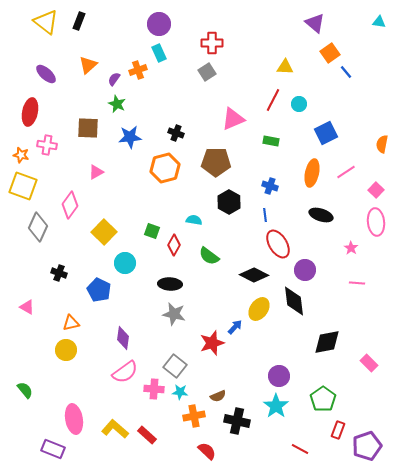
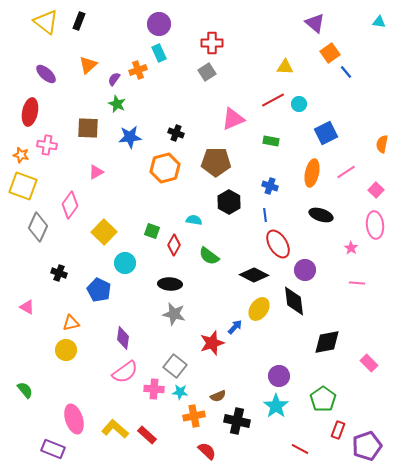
red line at (273, 100): rotated 35 degrees clockwise
pink ellipse at (376, 222): moved 1 px left, 3 px down
pink ellipse at (74, 419): rotated 8 degrees counterclockwise
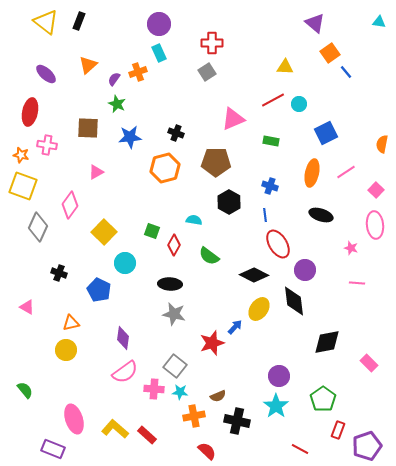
orange cross at (138, 70): moved 2 px down
pink star at (351, 248): rotated 16 degrees counterclockwise
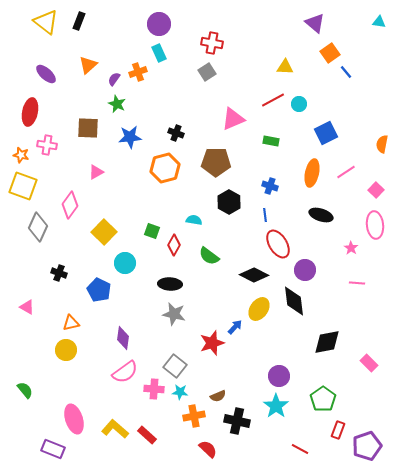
red cross at (212, 43): rotated 10 degrees clockwise
pink star at (351, 248): rotated 16 degrees clockwise
red semicircle at (207, 451): moved 1 px right, 2 px up
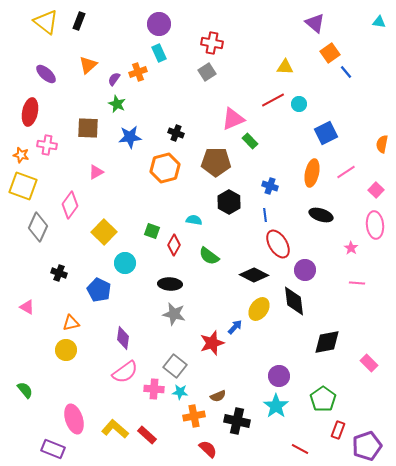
green rectangle at (271, 141): moved 21 px left; rotated 35 degrees clockwise
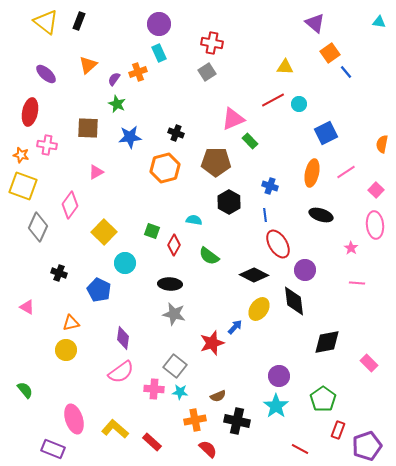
pink semicircle at (125, 372): moved 4 px left
orange cross at (194, 416): moved 1 px right, 4 px down
red rectangle at (147, 435): moved 5 px right, 7 px down
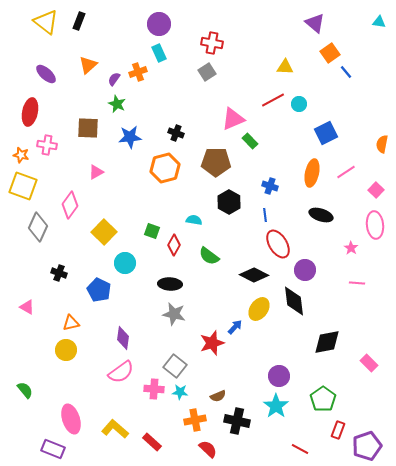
pink ellipse at (74, 419): moved 3 px left
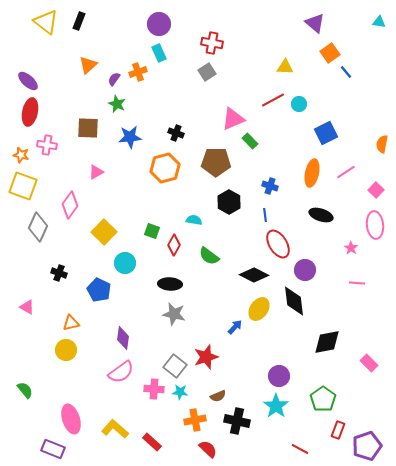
purple ellipse at (46, 74): moved 18 px left, 7 px down
red star at (212, 343): moved 6 px left, 14 px down
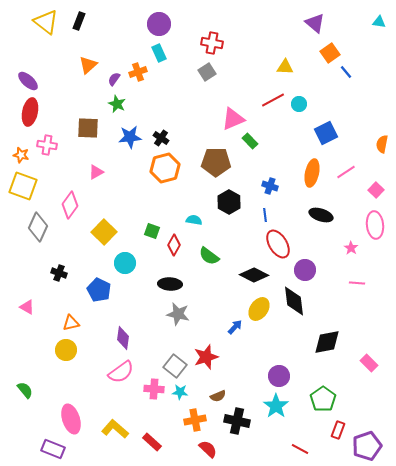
black cross at (176, 133): moved 15 px left, 5 px down; rotated 14 degrees clockwise
gray star at (174, 314): moved 4 px right
